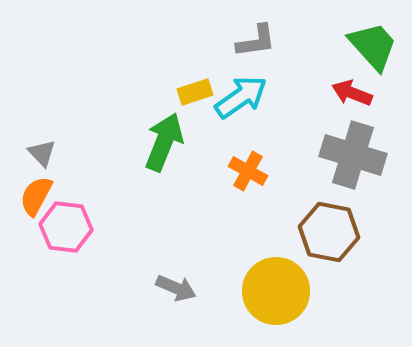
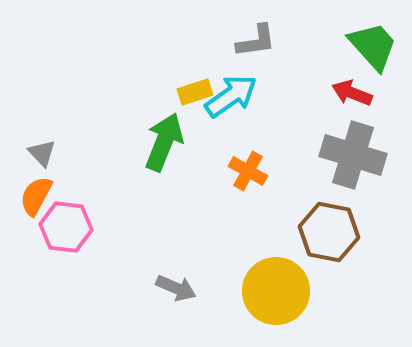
cyan arrow: moved 10 px left, 1 px up
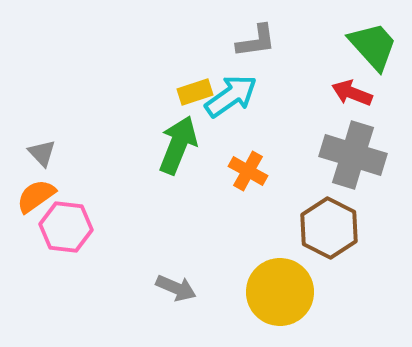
green arrow: moved 14 px right, 3 px down
orange semicircle: rotated 27 degrees clockwise
brown hexagon: moved 4 px up; rotated 16 degrees clockwise
yellow circle: moved 4 px right, 1 px down
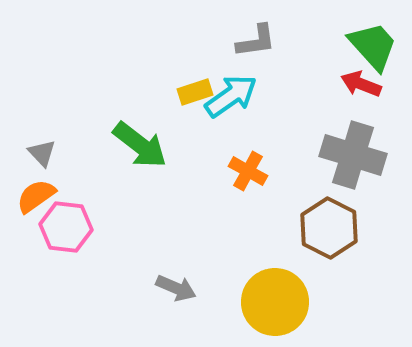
red arrow: moved 9 px right, 9 px up
green arrow: moved 38 px left; rotated 106 degrees clockwise
yellow circle: moved 5 px left, 10 px down
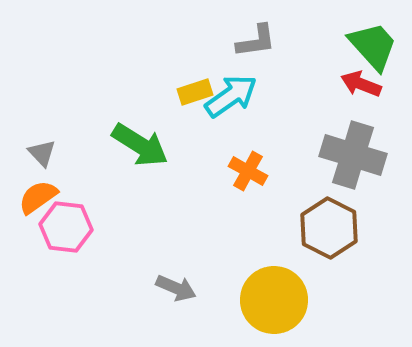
green arrow: rotated 6 degrees counterclockwise
orange semicircle: moved 2 px right, 1 px down
yellow circle: moved 1 px left, 2 px up
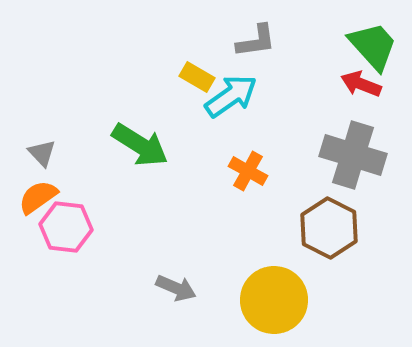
yellow rectangle: moved 2 px right, 15 px up; rotated 48 degrees clockwise
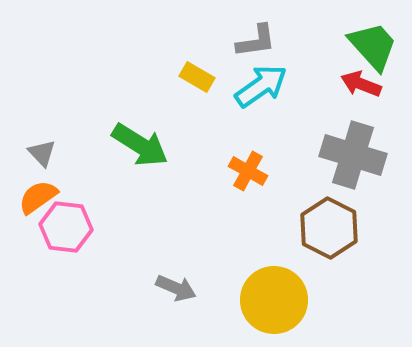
cyan arrow: moved 30 px right, 10 px up
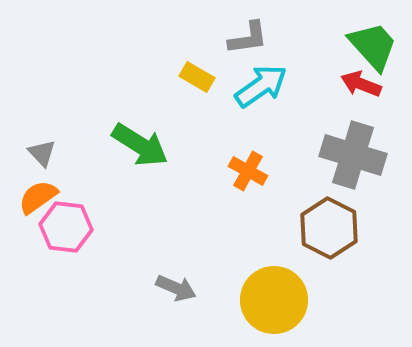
gray L-shape: moved 8 px left, 3 px up
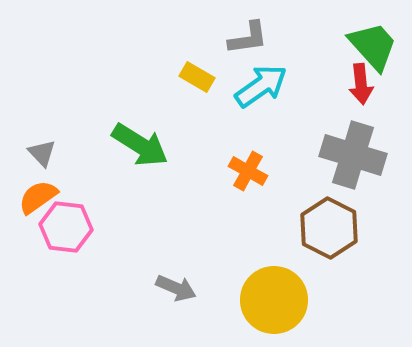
red arrow: rotated 117 degrees counterclockwise
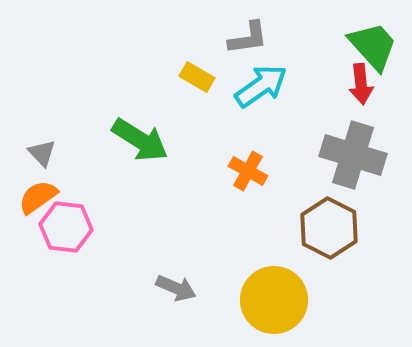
green arrow: moved 5 px up
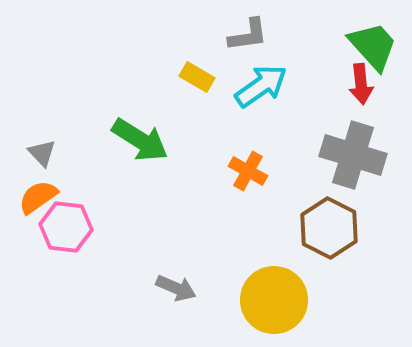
gray L-shape: moved 3 px up
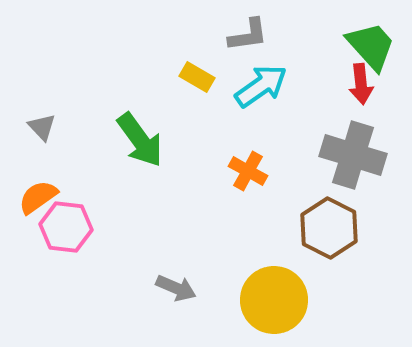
green trapezoid: moved 2 px left
green arrow: rotated 22 degrees clockwise
gray triangle: moved 26 px up
